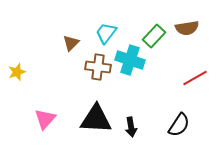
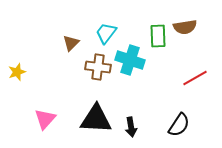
brown semicircle: moved 2 px left, 1 px up
green rectangle: moved 4 px right; rotated 45 degrees counterclockwise
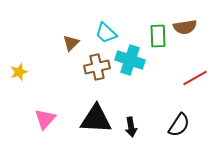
cyan trapezoid: rotated 85 degrees counterclockwise
brown cross: moved 1 px left; rotated 20 degrees counterclockwise
yellow star: moved 2 px right
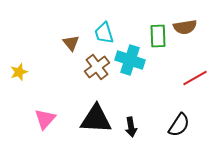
cyan trapezoid: moved 2 px left; rotated 30 degrees clockwise
brown triangle: rotated 24 degrees counterclockwise
brown cross: rotated 25 degrees counterclockwise
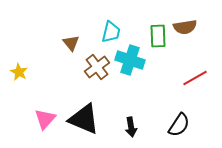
cyan trapezoid: moved 7 px right, 1 px up; rotated 150 degrees counterclockwise
yellow star: rotated 24 degrees counterclockwise
black triangle: moved 12 px left; rotated 20 degrees clockwise
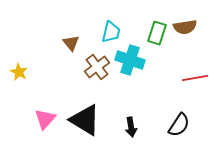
green rectangle: moved 1 px left, 3 px up; rotated 20 degrees clockwise
red line: rotated 20 degrees clockwise
black triangle: moved 1 px right, 1 px down; rotated 8 degrees clockwise
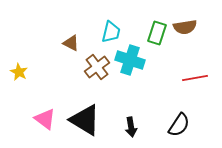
brown triangle: rotated 24 degrees counterclockwise
pink triangle: rotated 35 degrees counterclockwise
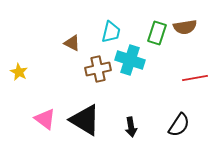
brown triangle: moved 1 px right
brown cross: moved 1 px right, 2 px down; rotated 25 degrees clockwise
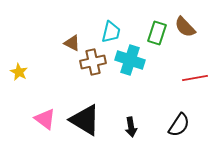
brown semicircle: rotated 55 degrees clockwise
brown cross: moved 5 px left, 7 px up
